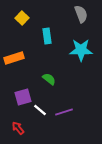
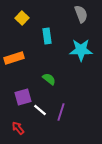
purple line: moved 3 px left; rotated 54 degrees counterclockwise
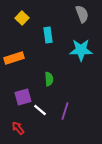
gray semicircle: moved 1 px right
cyan rectangle: moved 1 px right, 1 px up
green semicircle: rotated 48 degrees clockwise
purple line: moved 4 px right, 1 px up
